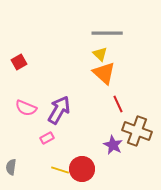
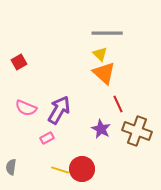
purple star: moved 12 px left, 16 px up
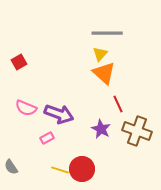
yellow triangle: rotated 28 degrees clockwise
purple arrow: moved 4 px down; rotated 80 degrees clockwise
gray semicircle: rotated 42 degrees counterclockwise
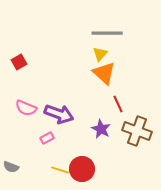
gray semicircle: rotated 35 degrees counterclockwise
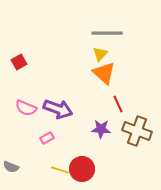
purple arrow: moved 1 px left, 5 px up
purple star: rotated 24 degrees counterclockwise
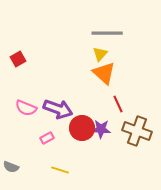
red square: moved 1 px left, 3 px up
red circle: moved 41 px up
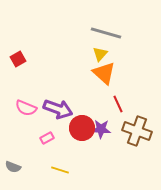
gray line: moved 1 px left; rotated 16 degrees clockwise
gray semicircle: moved 2 px right
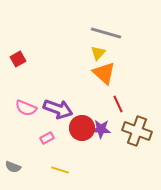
yellow triangle: moved 2 px left, 1 px up
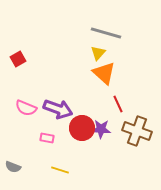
pink rectangle: rotated 40 degrees clockwise
